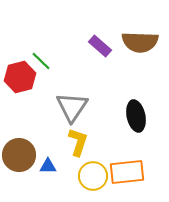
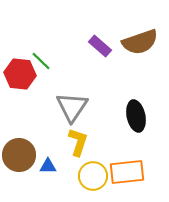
brown semicircle: rotated 21 degrees counterclockwise
red hexagon: moved 3 px up; rotated 20 degrees clockwise
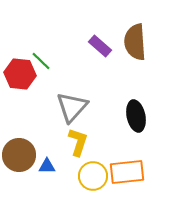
brown semicircle: moved 5 px left; rotated 105 degrees clockwise
gray triangle: rotated 8 degrees clockwise
blue triangle: moved 1 px left
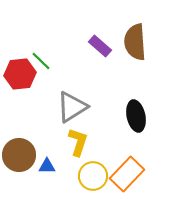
red hexagon: rotated 12 degrees counterclockwise
gray triangle: rotated 16 degrees clockwise
orange rectangle: moved 2 px down; rotated 40 degrees counterclockwise
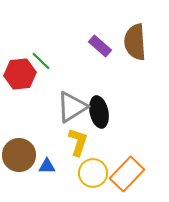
black ellipse: moved 37 px left, 4 px up
yellow circle: moved 3 px up
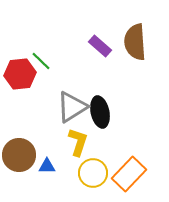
black ellipse: moved 1 px right
orange rectangle: moved 2 px right
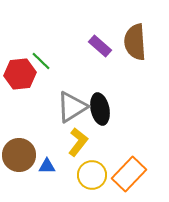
black ellipse: moved 3 px up
yellow L-shape: rotated 20 degrees clockwise
yellow circle: moved 1 px left, 2 px down
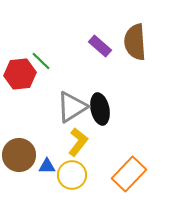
yellow circle: moved 20 px left
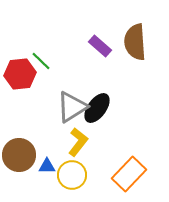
black ellipse: moved 3 px left, 1 px up; rotated 48 degrees clockwise
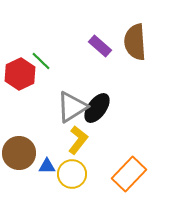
red hexagon: rotated 20 degrees counterclockwise
yellow L-shape: moved 2 px up
brown circle: moved 2 px up
yellow circle: moved 1 px up
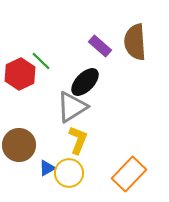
black ellipse: moved 12 px left, 26 px up; rotated 8 degrees clockwise
yellow L-shape: rotated 16 degrees counterclockwise
brown circle: moved 8 px up
blue triangle: moved 2 px down; rotated 30 degrees counterclockwise
yellow circle: moved 3 px left, 1 px up
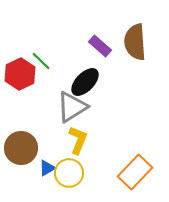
brown circle: moved 2 px right, 3 px down
orange rectangle: moved 6 px right, 2 px up
